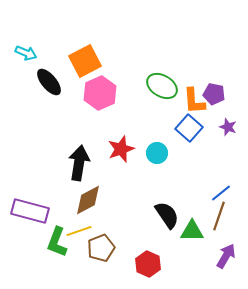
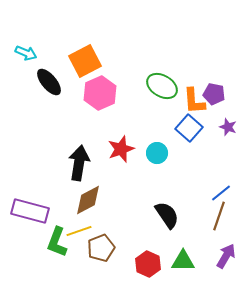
green triangle: moved 9 px left, 30 px down
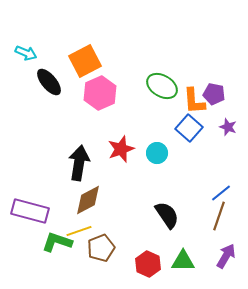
green L-shape: rotated 88 degrees clockwise
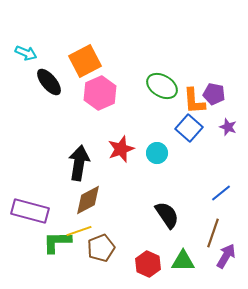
brown line: moved 6 px left, 17 px down
green L-shape: rotated 20 degrees counterclockwise
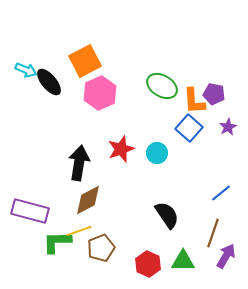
cyan arrow: moved 17 px down
purple star: rotated 24 degrees clockwise
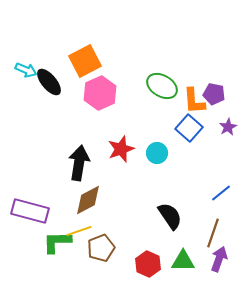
black semicircle: moved 3 px right, 1 px down
purple arrow: moved 7 px left, 3 px down; rotated 10 degrees counterclockwise
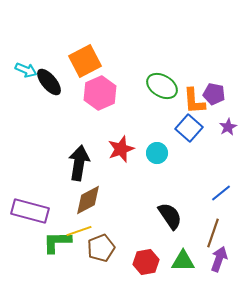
red hexagon: moved 2 px left, 2 px up; rotated 25 degrees clockwise
